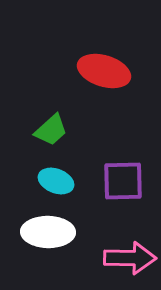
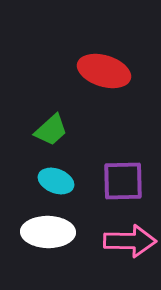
pink arrow: moved 17 px up
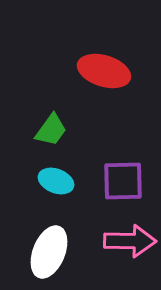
green trapezoid: rotated 12 degrees counterclockwise
white ellipse: moved 1 px right, 20 px down; rotated 69 degrees counterclockwise
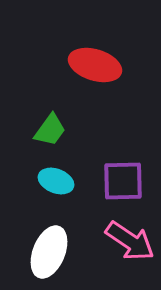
red ellipse: moved 9 px left, 6 px up
green trapezoid: moved 1 px left
pink arrow: rotated 33 degrees clockwise
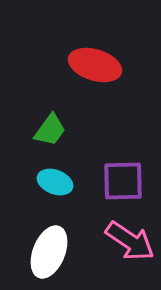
cyan ellipse: moved 1 px left, 1 px down
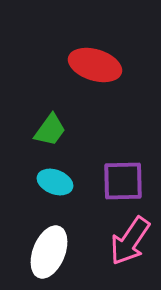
pink arrow: rotated 90 degrees clockwise
